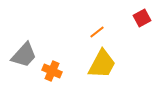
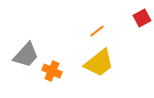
orange line: moved 1 px up
gray trapezoid: moved 2 px right
yellow trapezoid: moved 3 px left, 1 px up; rotated 24 degrees clockwise
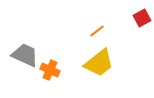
gray trapezoid: moved 1 px left; rotated 108 degrees counterclockwise
orange cross: moved 2 px left, 1 px up
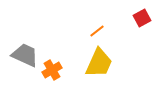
yellow trapezoid: rotated 28 degrees counterclockwise
orange cross: moved 2 px right; rotated 36 degrees clockwise
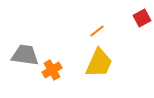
gray trapezoid: rotated 16 degrees counterclockwise
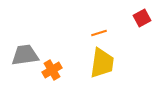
orange line: moved 2 px right, 2 px down; rotated 21 degrees clockwise
gray trapezoid: rotated 16 degrees counterclockwise
yellow trapezoid: moved 3 px right; rotated 16 degrees counterclockwise
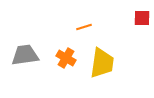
red square: rotated 30 degrees clockwise
orange line: moved 15 px left, 6 px up
orange cross: moved 14 px right, 12 px up; rotated 30 degrees counterclockwise
